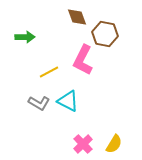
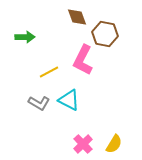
cyan triangle: moved 1 px right, 1 px up
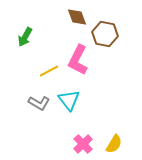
green arrow: rotated 120 degrees clockwise
pink L-shape: moved 5 px left
yellow line: moved 1 px up
cyan triangle: rotated 25 degrees clockwise
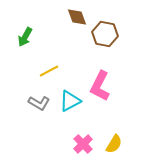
pink L-shape: moved 22 px right, 26 px down
cyan triangle: moved 1 px right, 1 px down; rotated 40 degrees clockwise
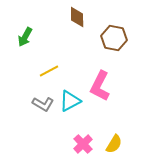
brown diamond: rotated 20 degrees clockwise
brown hexagon: moved 9 px right, 4 px down
gray L-shape: moved 4 px right, 1 px down
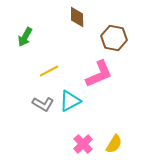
pink L-shape: moved 1 px left, 12 px up; rotated 140 degrees counterclockwise
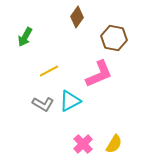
brown diamond: rotated 35 degrees clockwise
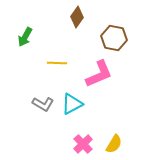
yellow line: moved 8 px right, 8 px up; rotated 30 degrees clockwise
cyan triangle: moved 2 px right, 3 px down
